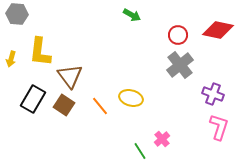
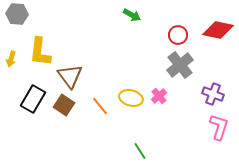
pink cross: moved 3 px left, 43 px up
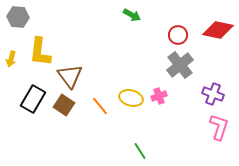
gray hexagon: moved 1 px right, 3 px down
pink cross: rotated 21 degrees clockwise
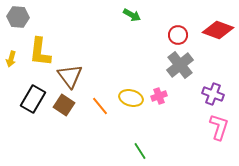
red diamond: rotated 8 degrees clockwise
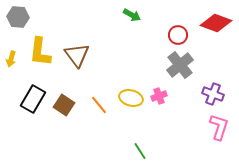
red diamond: moved 2 px left, 7 px up
brown triangle: moved 7 px right, 21 px up
orange line: moved 1 px left, 1 px up
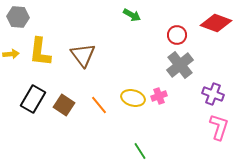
red circle: moved 1 px left
brown triangle: moved 6 px right
yellow arrow: moved 5 px up; rotated 112 degrees counterclockwise
yellow ellipse: moved 2 px right
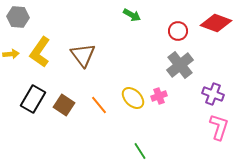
red circle: moved 1 px right, 4 px up
yellow L-shape: rotated 28 degrees clockwise
yellow ellipse: rotated 30 degrees clockwise
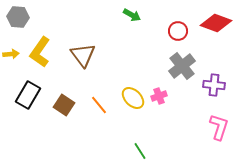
gray cross: moved 2 px right, 1 px down
purple cross: moved 1 px right, 9 px up; rotated 15 degrees counterclockwise
black rectangle: moved 5 px left, 4 px up
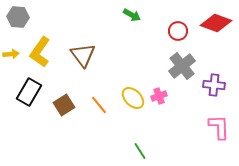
black rectangle: moved 1 px right, 3 px up
brown square: rotated 25 degrees clockwise
pink L-shape: rotated 20 degrees counterclockwise
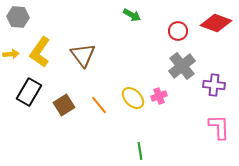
green line: rotated 24 degrees clockwise
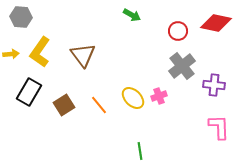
gray hexagon: moved 3 px right
red diamond: rotated 8 degrees counterclockwise
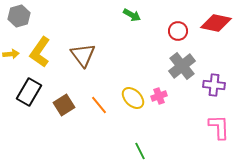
gray hexagon: moved 2 px left, 1 px up; rotated 20 degrees counterclockwise
green line: rotated 18 degrees counterclockwise
